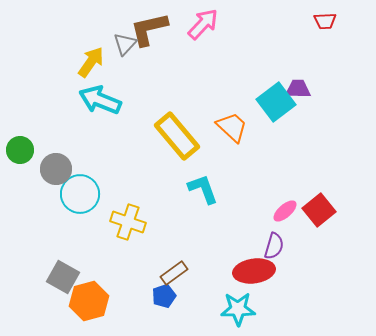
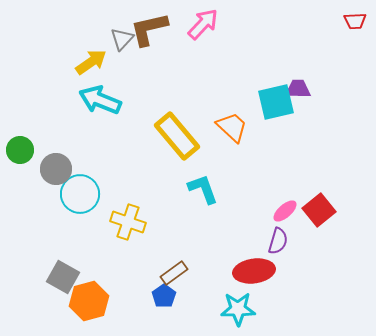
red trapezoid: moved 30 px right
gray triangle: moved 3 px left, 5 px up
yellow arrow: rotated 20 degrees clockwise
cyan square: rotated 24 degrees clockwise
purple semicircle: moved 4 px right, 5 px up
blue pentagon: rotated 15 degrees counterclockwise
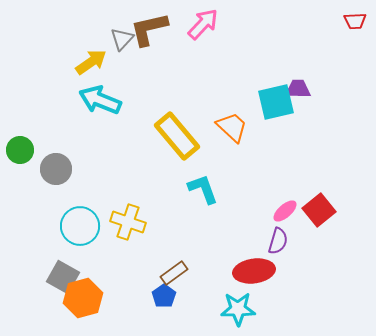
cyan circle: moved 32 px down
orange hexagon: moved 6 px left, 3 px up
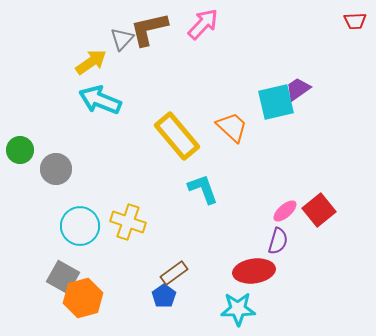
purple trapezoid: rotated 36 degrees counterclockwise
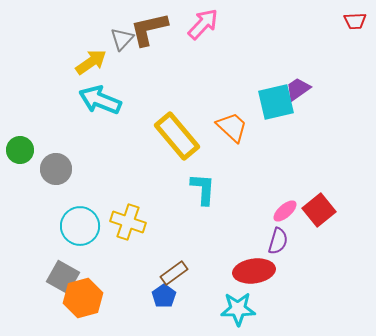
cyan L-shape: rotated 24 degrees clockwise
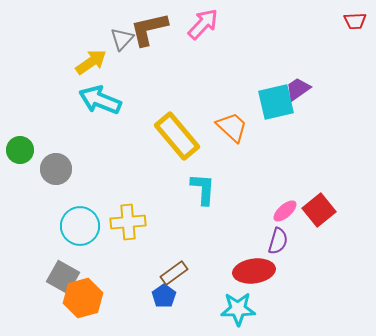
yellow cross: rotated 24 degrees counterclockwise
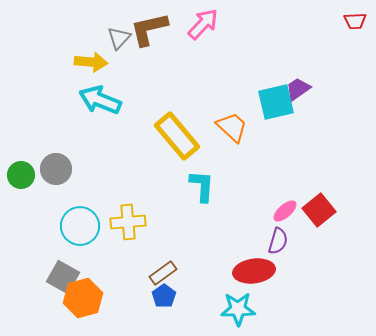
gray triangle: moved 3 px left, 1 px up
yellow arrow: rotated 40 degrees clockwise
green circle: moved 1 px right, 25 px down
cyan L-shape: moved 1 px left, 3 px up
brown rectangle: moved 11 px left
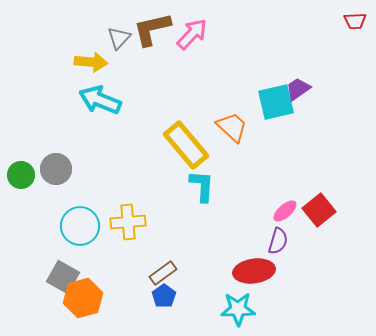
pink arrow: moved 11 px left, 10 px down
brown L-shape: moved 3 px right
yellow rectangle: moved 9 px right, 9 px down
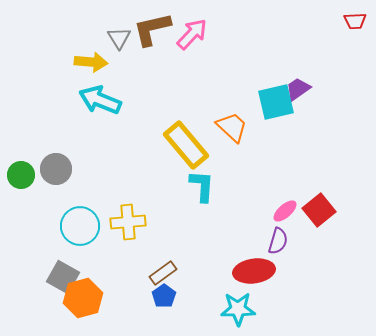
gray triangle: rotated 15 degrees counterclockwise
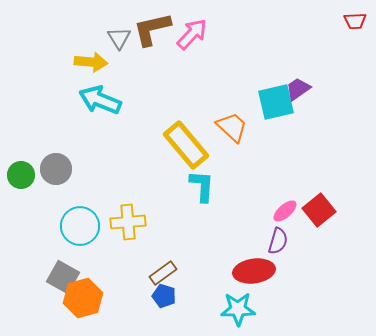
blue pentagon: rotated 20 degrees counterclockwise
